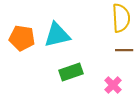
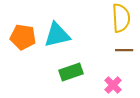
orange pentagon: moved 1 px right, 1 px up
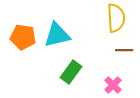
yellow semicircle: moved 5 px left
green rectangle: rotated 35 degrees counterclockwise
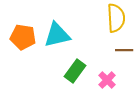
green rectangle: moved 4 px right, 1 px up
pink cross: moved 6 px left, 5 px up
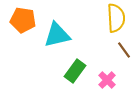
orange pentagon: moved 17 px up
brown line: rotated 54 degrees clockwise
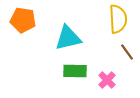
yellow semicircle: moved 2 px right, 1 px down
cyan triangle: moved 11 px right, 3 px down
brown line: moved 3 px right, 2 px down
green rectangle: rotated 55 degrees clockwise
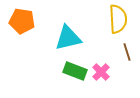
orange pentagon: moved 1 px left, 1 px down
brown line: rotated 18 degrees clockwise
green rectangle: rotated 20 degrees clockwise
pink cross: moved 6 px left, 8 px up
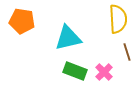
pink cross: moved 3 px right
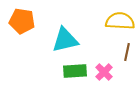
yellow semicircle: moved 2 px right, 2 px down; rotated 84 degrees counterclockwise
cyan triangle: moved 3 px left, 2 px down
brown line: rotated 30 degrees clockwise
green rectangle: rotated 25 degrees counterclockwise
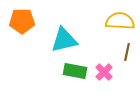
orange pentagon: rotated 10 degrees counterclockwise
cyan triangle: moved 1 px left
green rectangle: rotated 15 degrees clockwise
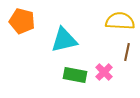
orange pentagon: rotated 15 degrees clockwise
green rectangle: moved 4 px down
